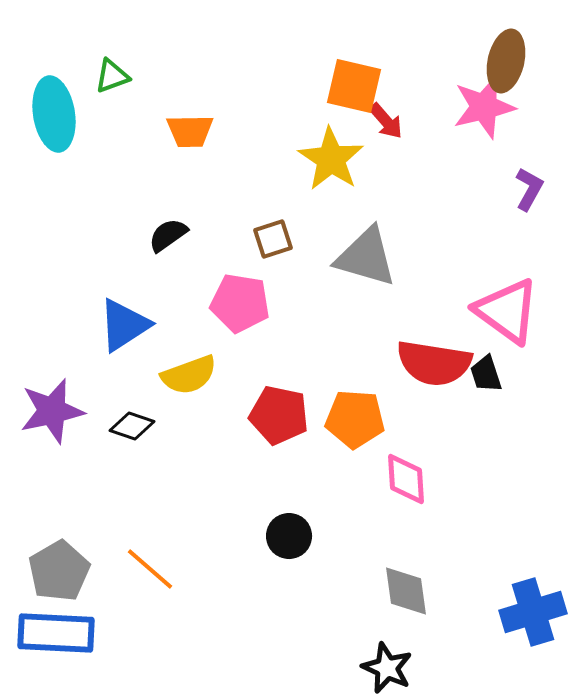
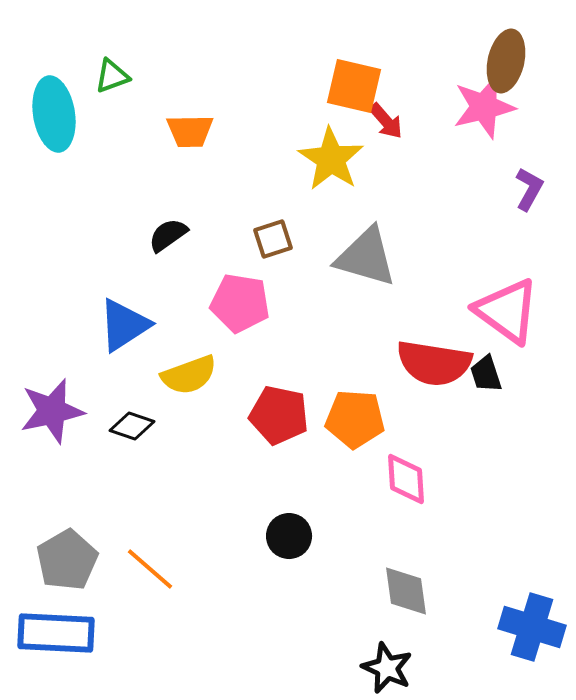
gray pentagon: moved 8 px right, 11 px up
blue cross: moved 1 px left, 15 px down; rotated 34 degrees clockwise
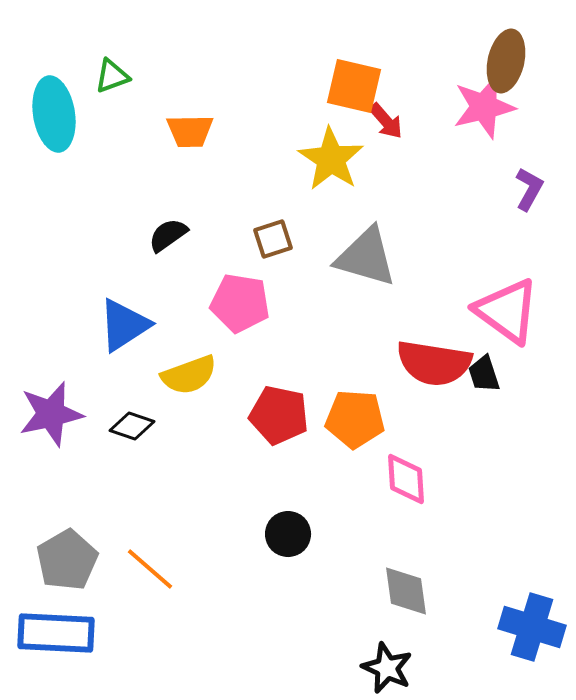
black trapezoid: moved 2 px left
purple star: moved 1 px left, 3 px down
black circle: moved 1 px left, 2 px up
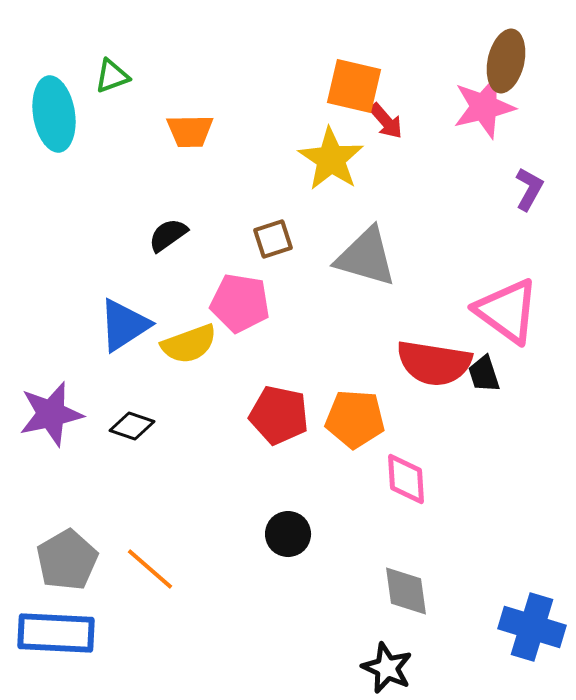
yellow semicircle: moved 31 px up
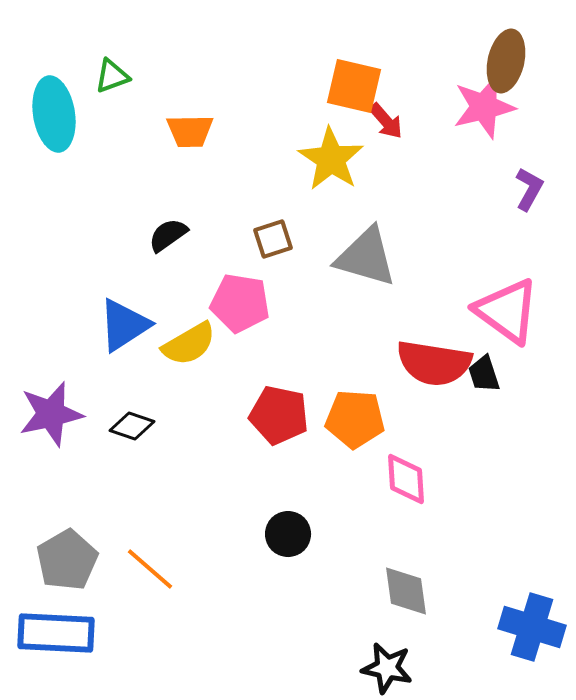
yellow semicircle: rotated 10 degrees counterclockwise
black star: rotated 12 degrees counterclockwise
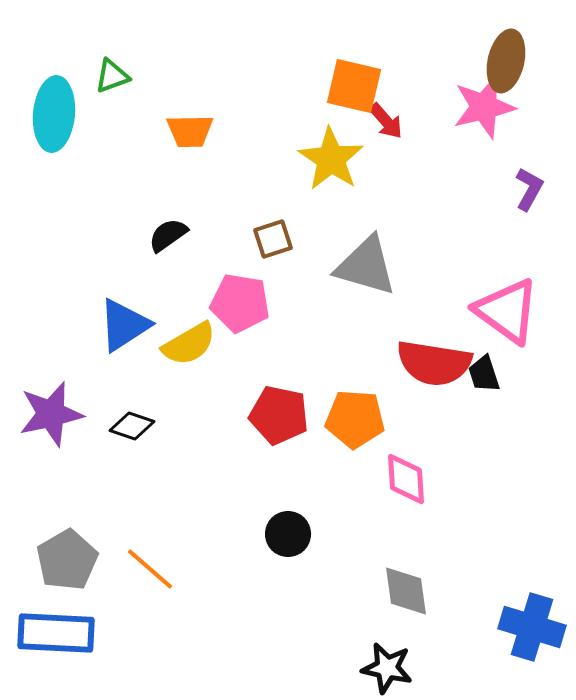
cyan ellipse: rotated 14 degrees clockwise
gray triangle: moved 9 px down
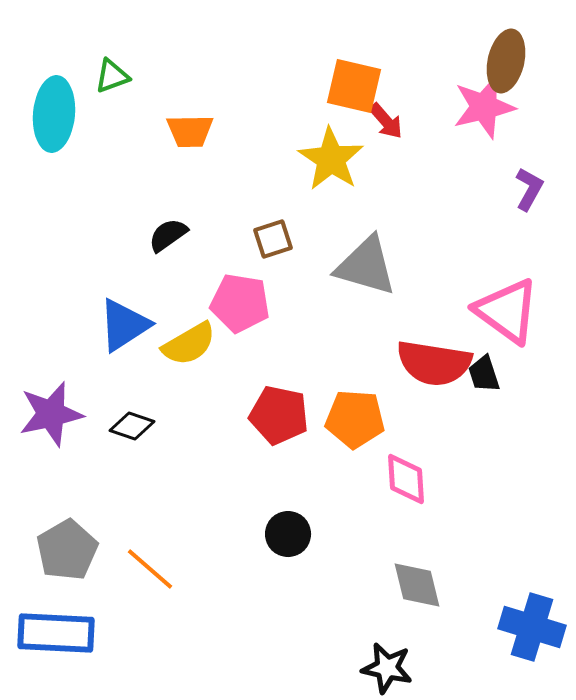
gray pentagon: moved 10 px up
gray diamond: moved 11 px right, 6 px up; rotated 6 degrees counterclockwise
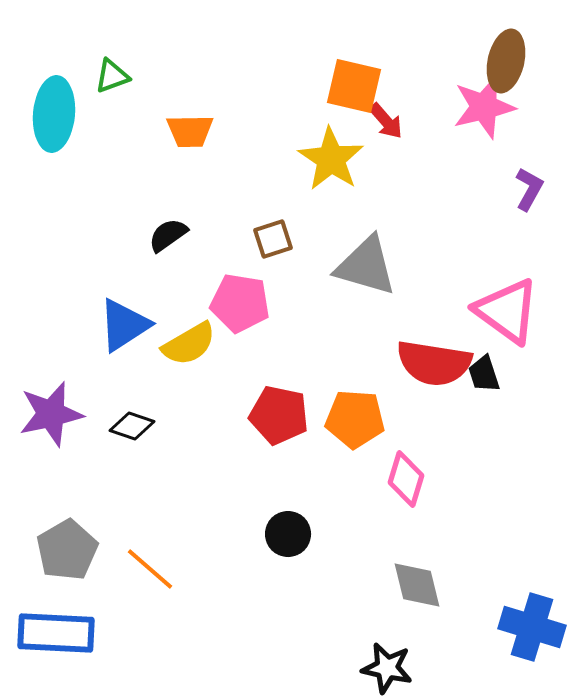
pink diamond: rotated 20 degrees clockwise
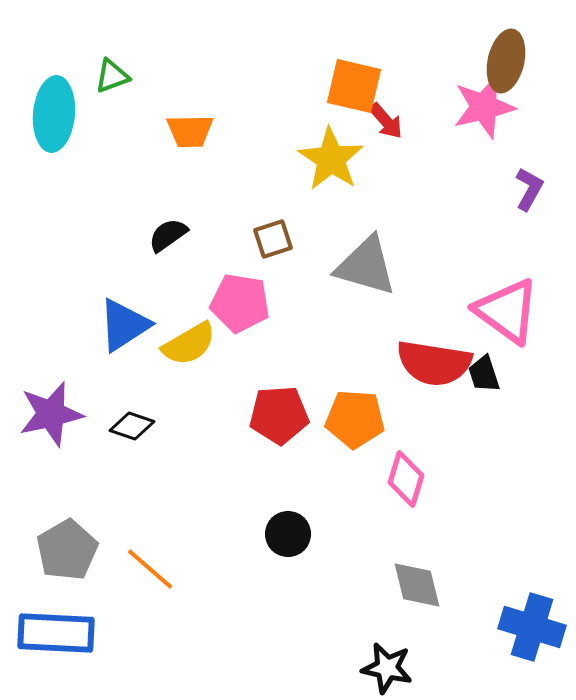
red pentagon: rotated 16 degrees counterclockwise
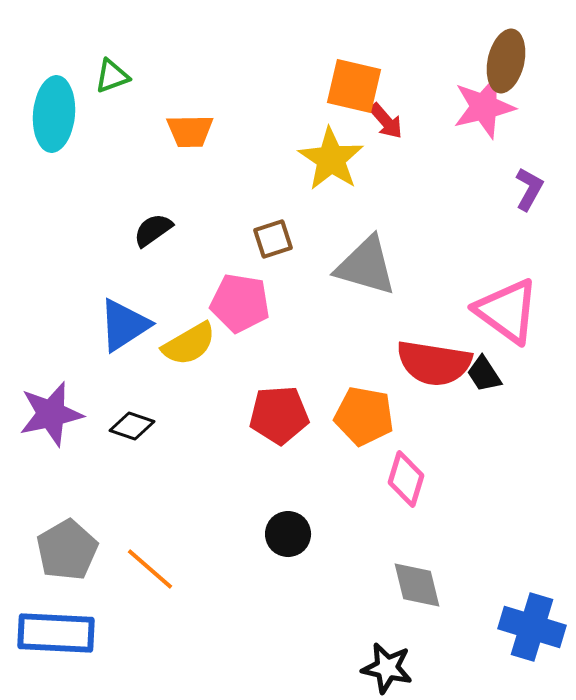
black semicircle: moved 15 px left, 5 px up
black trapezoid: rotated 15 degrees counterclockwise
orange pentagon: moved 9 px right, 3 px up; rotated 6 degrees clockwise
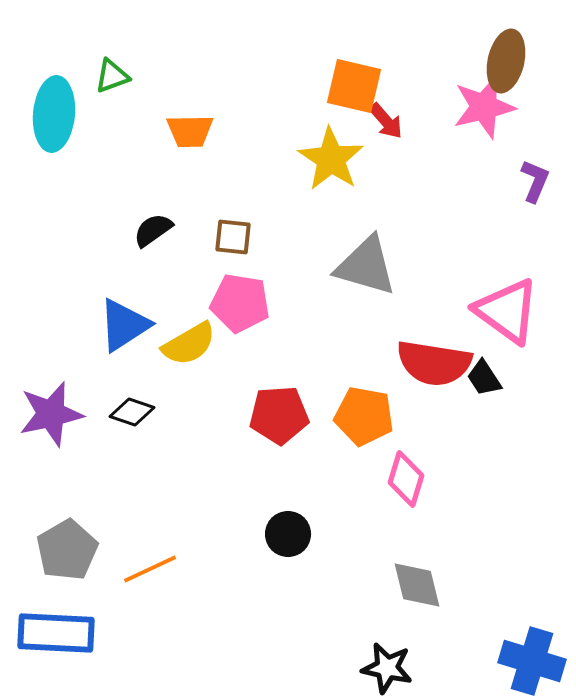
purple L-shape: moved 6 px right, 8 px up; rotated 6 degrees counterclockwise
brown square: moved 40 px left, 2 px up; rotated 24 degrees clockwise
black trapezoid: moved 4 px down
black diamond: moved 14 px up
orange line: rotated 66 degrees counterclockwise
blue cross: moved 34 px down
